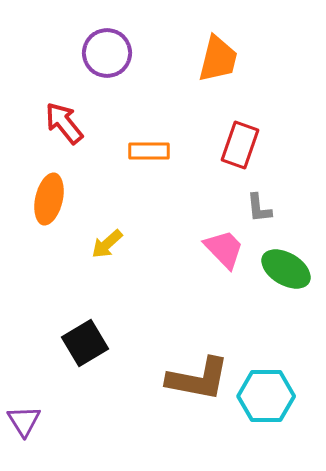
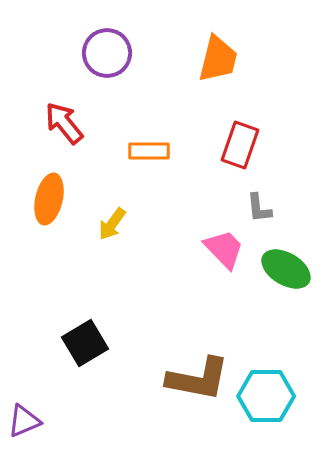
yellow arrow: moved 5 px right, 20 px up; rotated 12 degrees counterclockwise
purple triangle: rotated 39 degrees clockwise
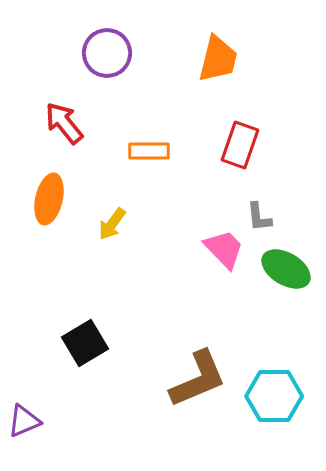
gray L-shape: moved 9 px down
brown L-shape: rotated 34 degrees counterclockwise
cyan hexagon: moved 8 px right
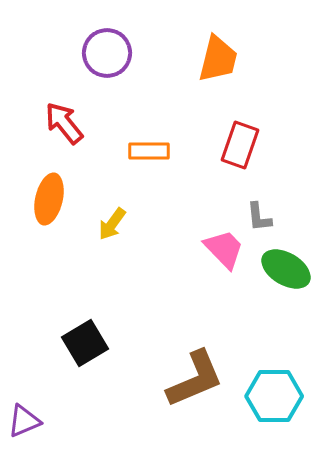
brown L-shape: moved 3 px left
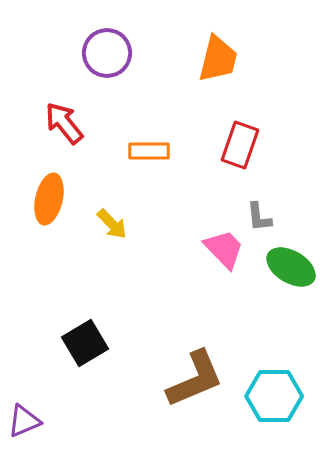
yellow arrow: rotated 80 degrees counterclockwise
green ellipse: moved 5 px right, 2 px up
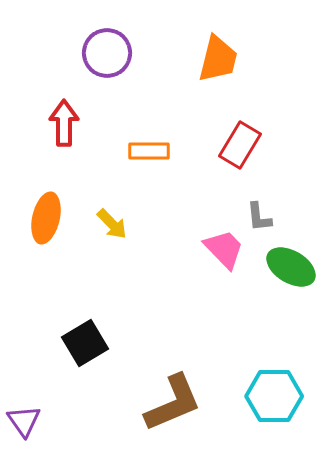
red arrow: rotated 39 degrees clockwise
red rectangle: rotated 12 degrees clockwise
orange ellipse: moved 3 px left, 19 px down
brown L-shape: moved 22 px left, 24 px down
purple triangle: rotated 42 degrees counterclockwise
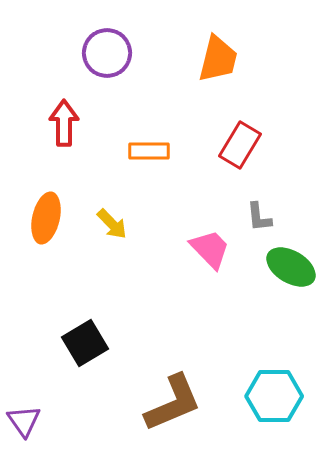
pink trapezoid: moved 14 px left
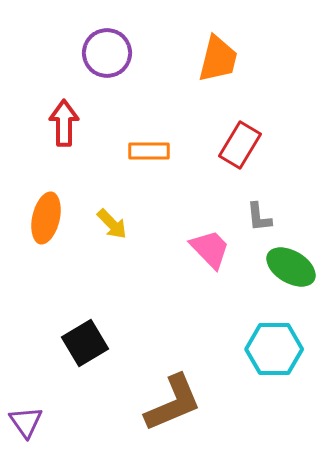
cyan hexagon: moved 47 px up
purple triangle: moved 2 px right, 1 px down
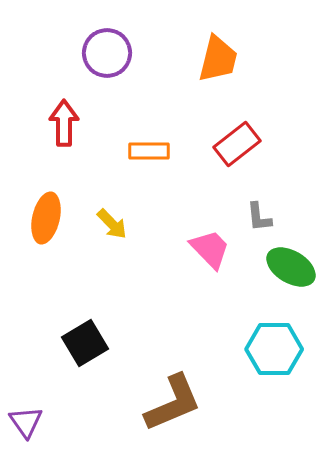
red rectangle: moved 3 px left, 1 px up; rotated 21 degrees clockwise
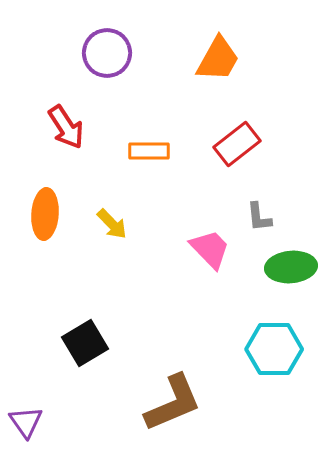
orange trapezoid: rotated 15 degrees clockwise
red arrow: moved 2 px right, 4 px down; rotated 147 degrees clockwise
orange ellipse: moved 1 px left, 4 px up; rotated 9 degrees counterclockwise
green ellipse: rotated 36 degrees counterclockwise
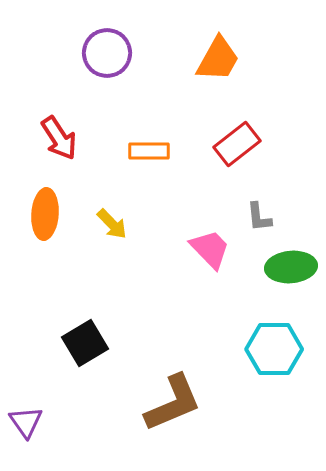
red arrow: moved 7 px left, 11 px down
